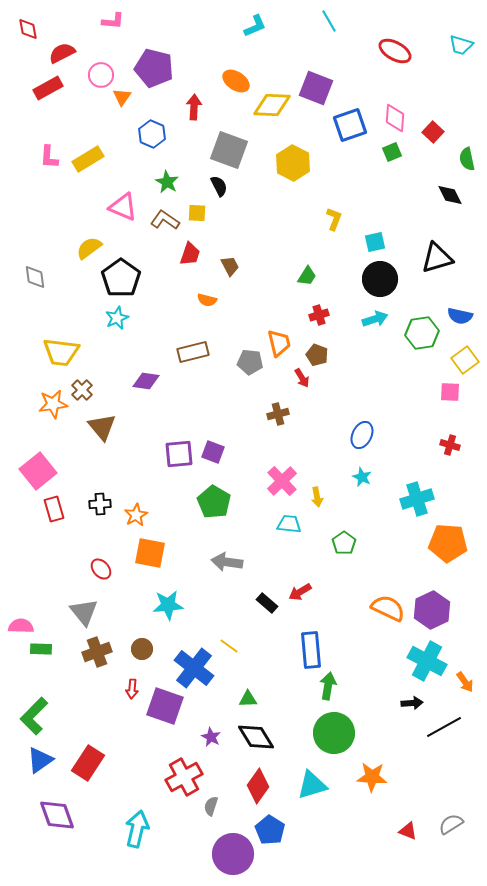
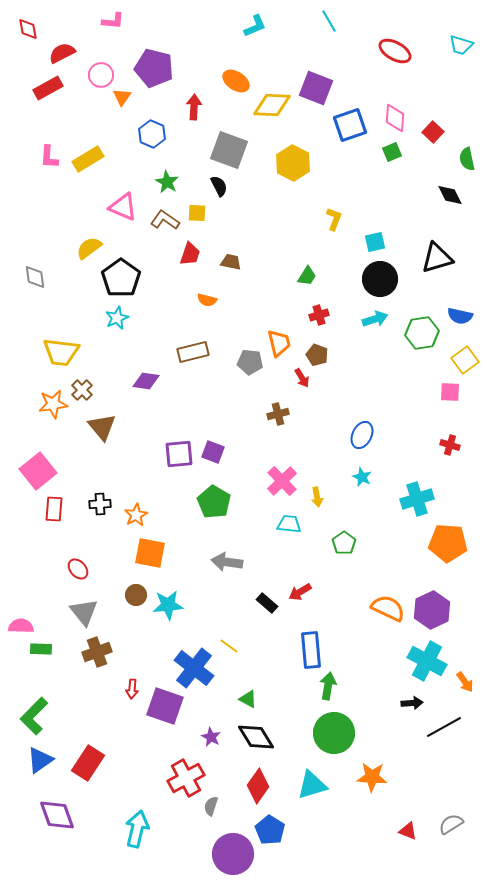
brown trapezoid at (230, 266): moved 1 px right, 4 px up; rotated 50 degrees counterclockwise
red rectangle at (54, 509): rotated 20 degrees clockwise
red ellipse at (101, 569): moved 23 px left
brown circle at (142, 649): moved 6 px left, 54 px up
green triangle at (248, 699): rotated 30 degrees clockwise
red cross at (184, 777): moved 2 px right, 1 px down
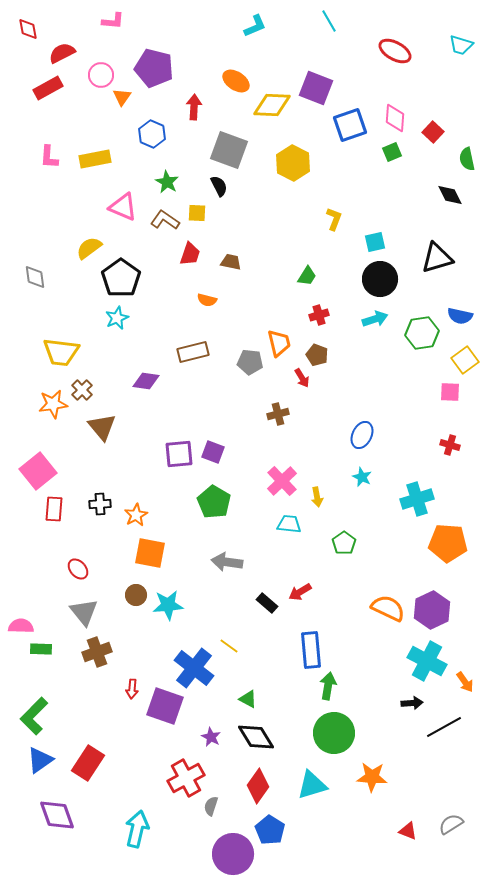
yellow rectangle at (88, 159): moved 7 px right; rotated 20 degrees clockwise
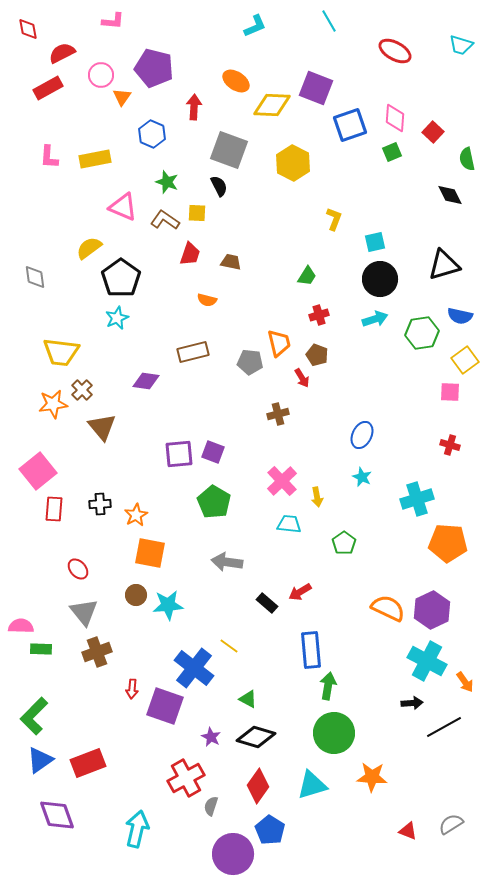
green star at (167, 182): rotated 10 degrees counterclockwise
black triangle at (437, 258): moved 7 px right, 7 px down
black diamond at (256, 737): rotated 42 degrees counterclockwise
red rectangle at (88, 763): rotated 36 degrees clockwise
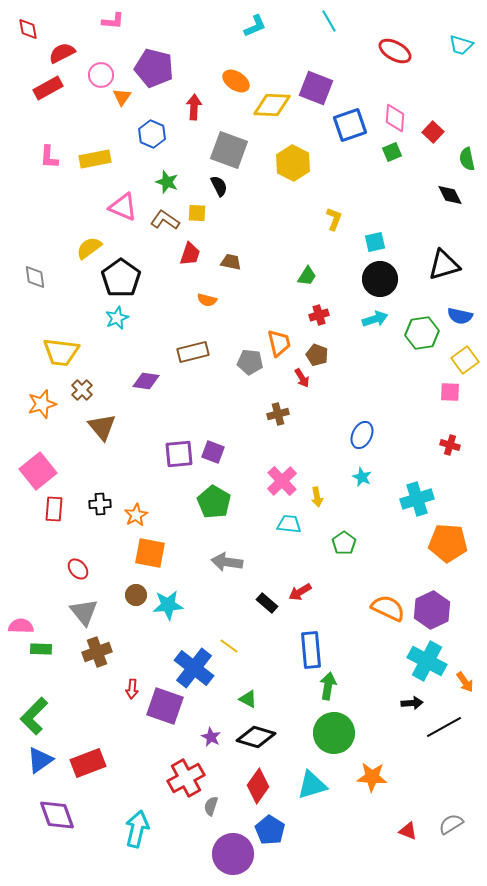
orange star at (53, 404): moved 11 px left; rotated 8 degrees counterclockwise
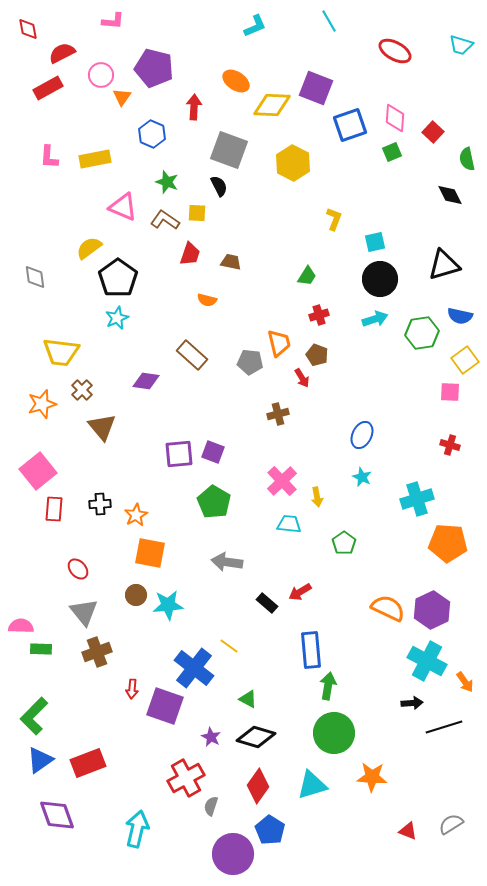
black pentagon at (121, 278): moved 3 px left
brown rectangle at (193, 352): moved 1 px left, 3 px down; rotated 56 degrees clockwise
black line at (444, 727): rotated 12 degrees clockwise
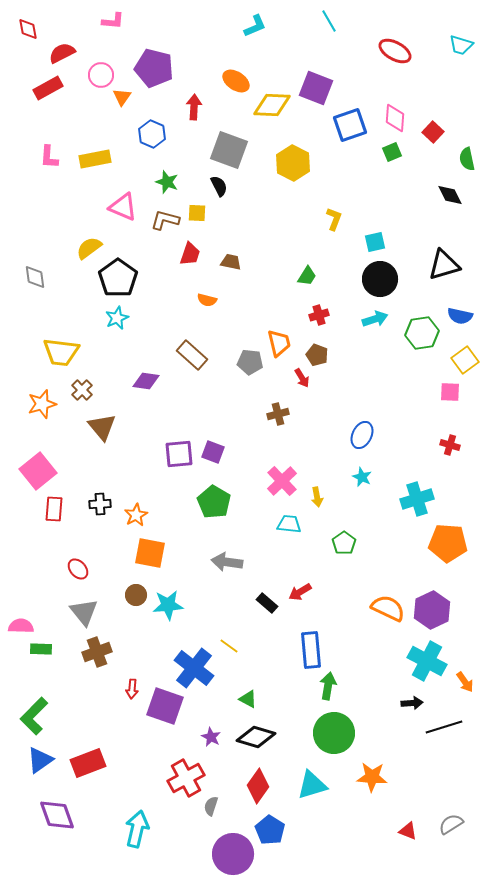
brown L-shape at (165, 220): rotated 20 degrees counterclockwise
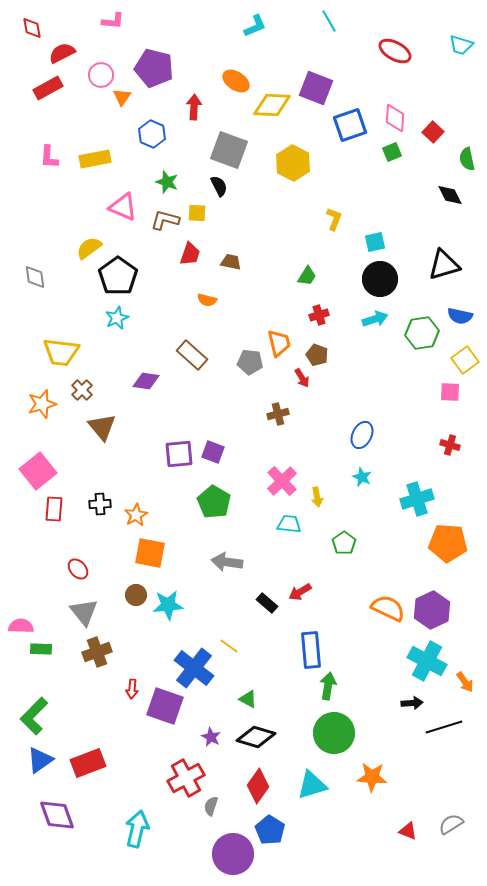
red diamond at (28, 29): moved 4 px right, 1 px up
black pentagon at (118, 278): moved 2 px up
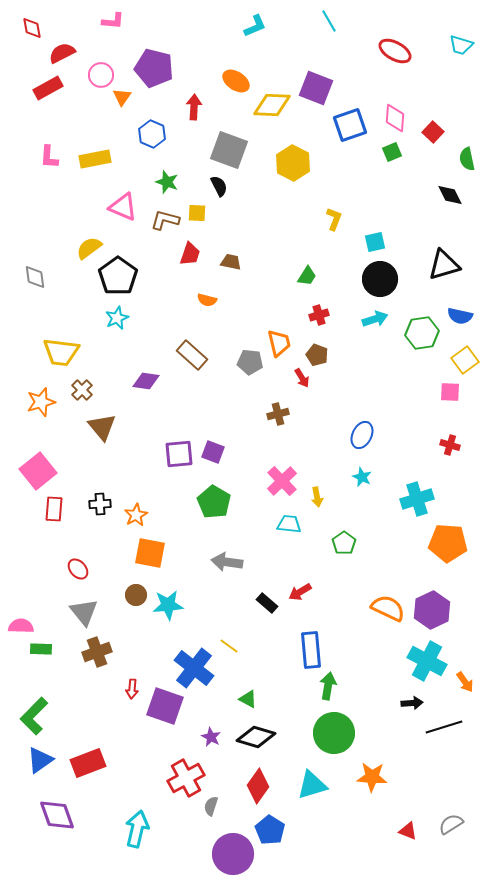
orange star at (42, 404): moved 1 px left, 2 px up
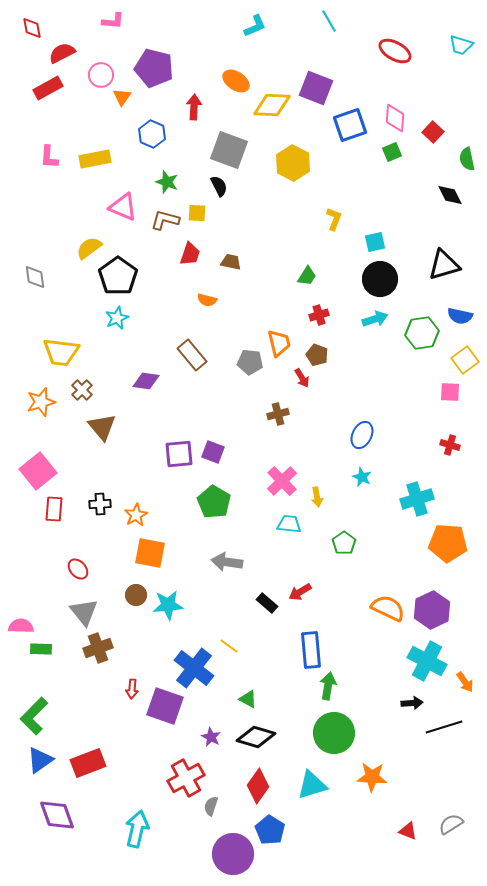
brown rectangle at (192, 355): rotated 8 degrees clockwise
brown cross at (97, 652): moved 1 px right, 4 px up
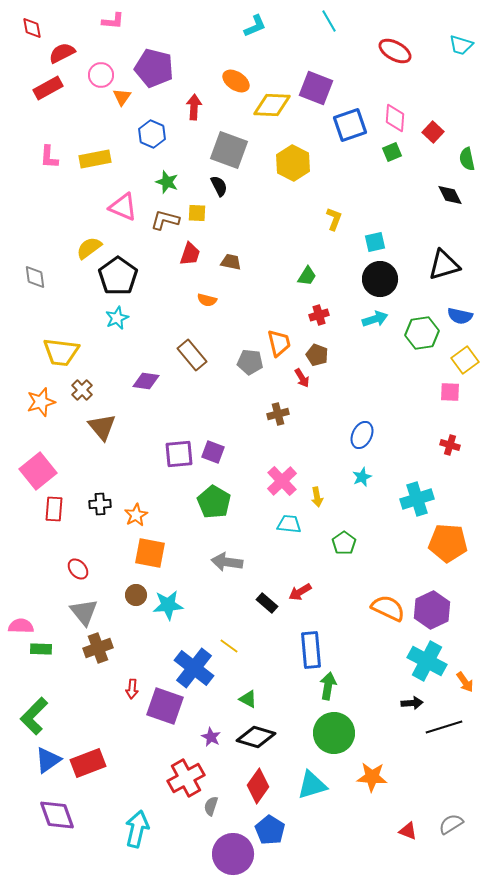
cyan star at (362, 477): rotated 24 degrees clockwise
blue triangle at (40, 760): moved 8 px right
